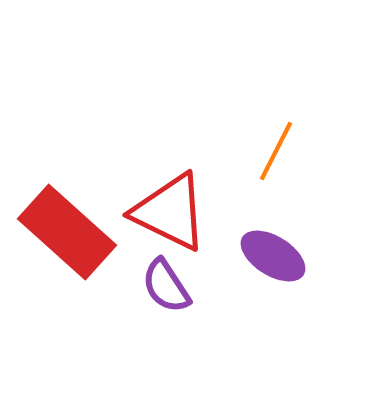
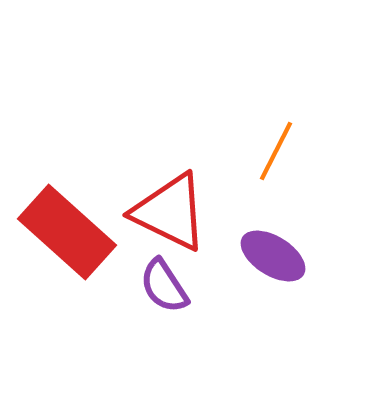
purple semicircle: moved 2 px left
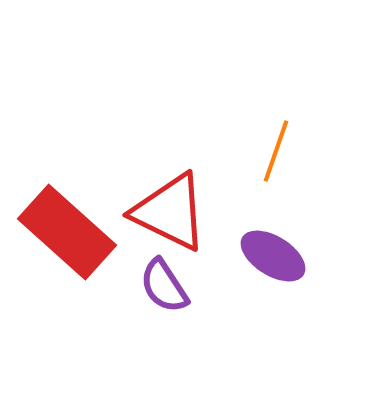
orange line: rotated 8 degrees counterclockwise
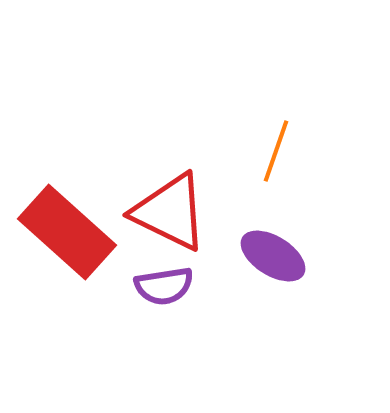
purple semicircle: rotated 66 degrees counterclockwise
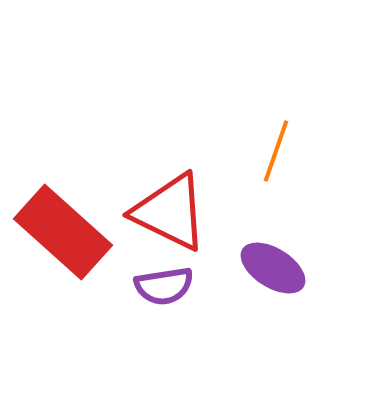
red rectangle: moved 4 px left
purple ellipse: moved 12 px down
